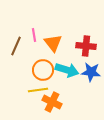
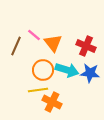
pink line: rotated 40 degrees counterclockwise
red cross: rotated 18 degrees clockwise
blue star: moved 1 px left, 1 px down
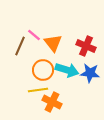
brown line: moved 4 px right
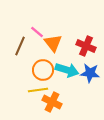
pink line: moved 3 px right, 3 px up
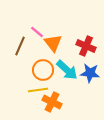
cyan arrow: rotated 25 degrees clockwise
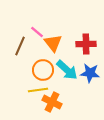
red cross: moved 2 px up; rotated 24 degrees counterclockwise
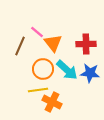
orange circle: moved 1 px up
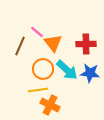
orange cross: moved 2 px left, 3 px down
